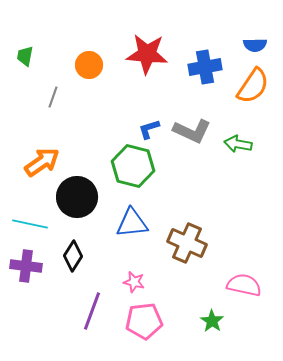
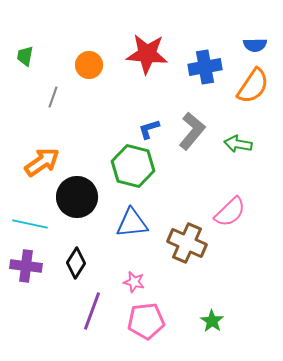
gray L-shape: rotated 75 degrees counterclockwise
black diamond: moved 3 px right, 7 px down
pink semicircle: moved 14 px left, 73 px up; rotated 124 degrees clockwise
pink pentagon: moved 2 px right
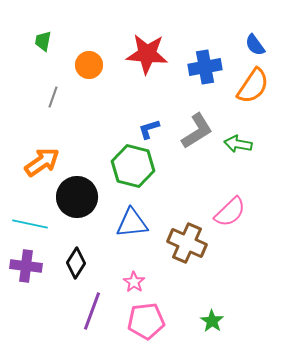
blue semicircle: rotated 55 degrees clockwise
green trapezoid: moved 18 px right, 15 px up
gray L-shape: moved 5 px right; rotated 18 degrees clockwise
pink star: rotated 20 degrees clockwise
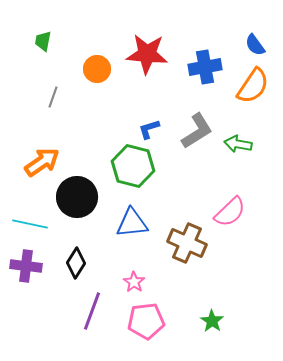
orange circle: moved 8 px right, 4 px down
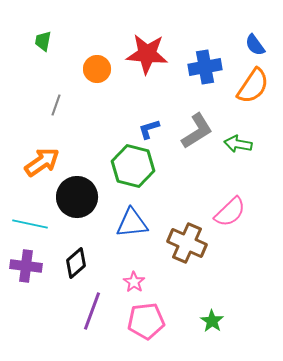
gray line: moved 3 px right, 8 px down
black diamond: rotated 16 degrees clockwise
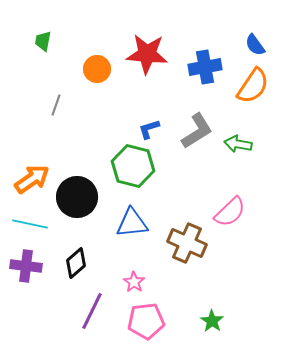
orange arrow: moved 10 px left, 17 px down
purple line: rotated 6 degrees clockwise
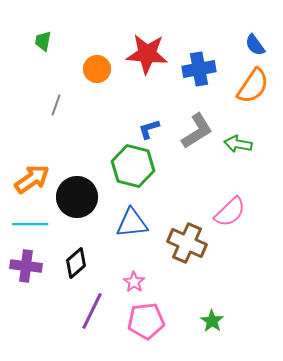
blue cross: moved 6 px left, 2 px down
cyan line: rotated 12 degrees counterclockwise
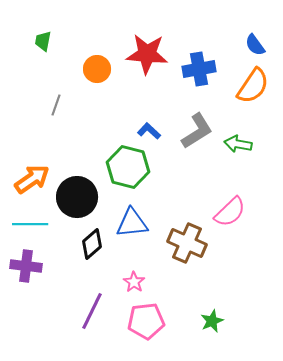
blue L-shape: moved 2 px down; rotated 60 degrees clockwise
green hexagon: moved 5 px left, 1 px down
black diamond: moved 16 px right, 19 px up
green star: rotated 15 degrees clockwise
